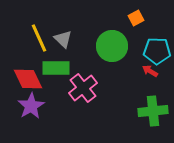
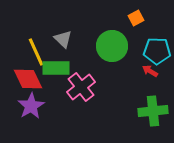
yellow line: moved 3 px left, 14 px down
pink cross: moved 2 px left, 1 px up
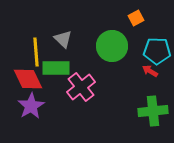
yellow line: rotated 20 degrees clockwise
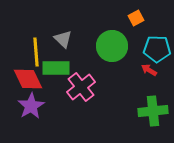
cyan pentagon: moved 2 px up
red arrow: moved 1 px left, 1 px up
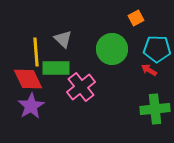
green circle: moved 3 px down
green cross: moved 2 px right, 2 px up
